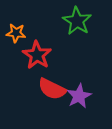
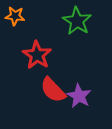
orange star: moved 1 px left, 17 px up
red semicircle: moved 1 px right, 1 px down; rotated 20 degrees clockwise
purple star: rotated 15 degrees counterclockwise
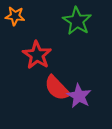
red semicircle: moved 4 px right, 2 px up
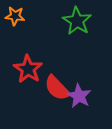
red star: moved 9 px left, 14 px down
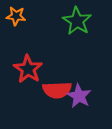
orange star: moved 1 px right
red semicircle: moved 2 px down; rotated 48 degrees counterclockwise
